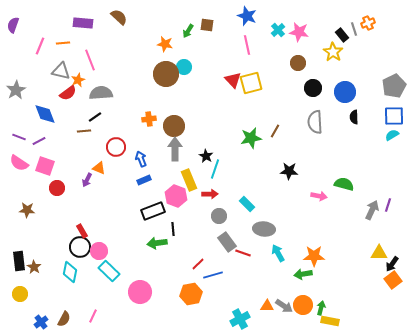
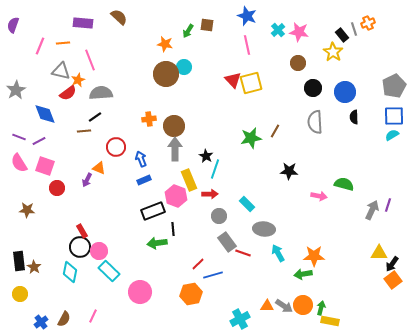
pink semicircle at (19, 163): rotated 24 degrees clockwise
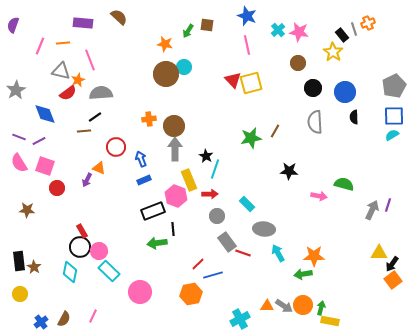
gray circle at (219, 216): moved 2 px left
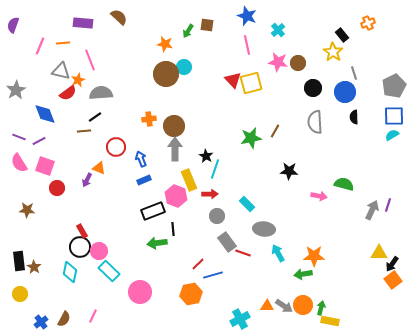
gray line at (354, 29): moved 44 px down
pink star at (299, 32): moved 21 px left, 30 px down
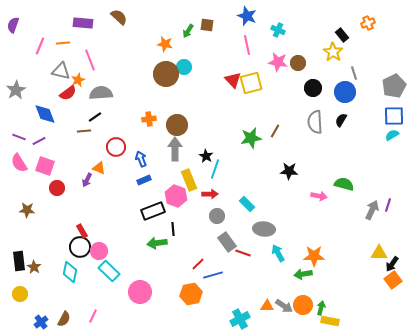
cyan cross at (278, 30): rotated 24 degrees counterclockwise
black semicircle at (354, 117): moved 13 px left, 3 px down; rotated 32 degrees clockwise
brown circle at (174, 126): moved 3 px right, 1 px up
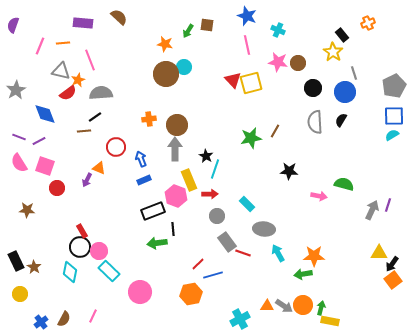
black rectangle at (19, 261): moved 3 px left; rotated 18 degrees counterclockwise
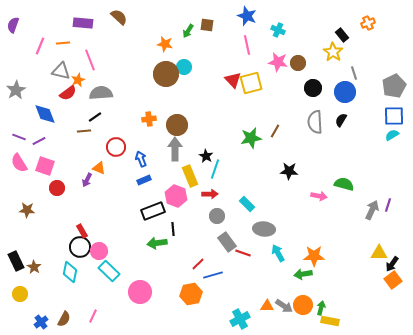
yellow rectangle at (189, 180): moved 1 px right, 4 px up
